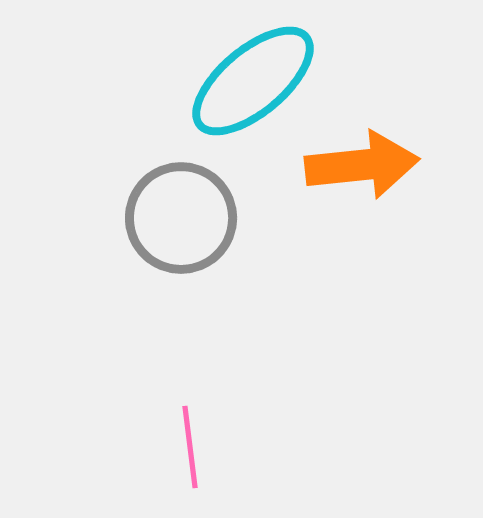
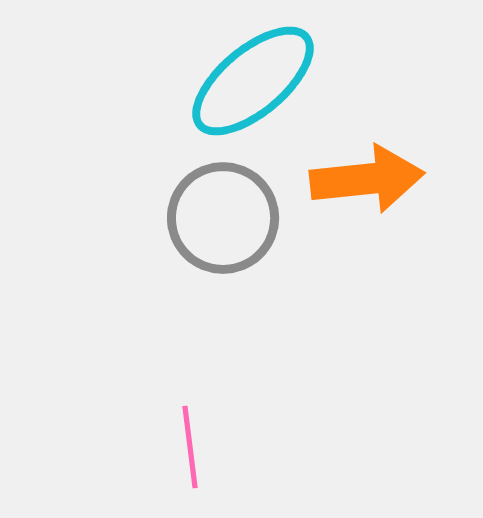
orange arrow: moved 5 px right, 14 px down
gray circle: moved 42 px right
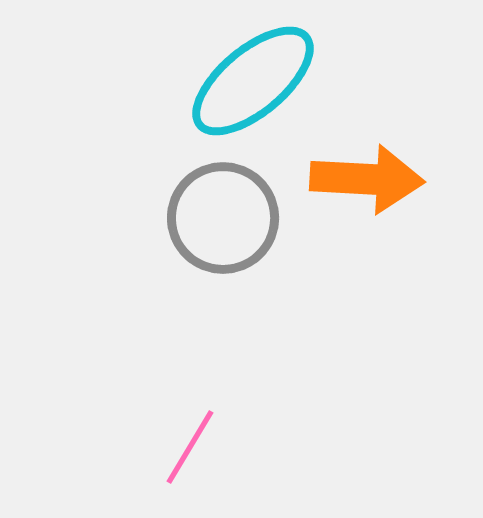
orange arrow: rotated 9 degrees clockwise
pink line: rotated 38 degrees clockwise
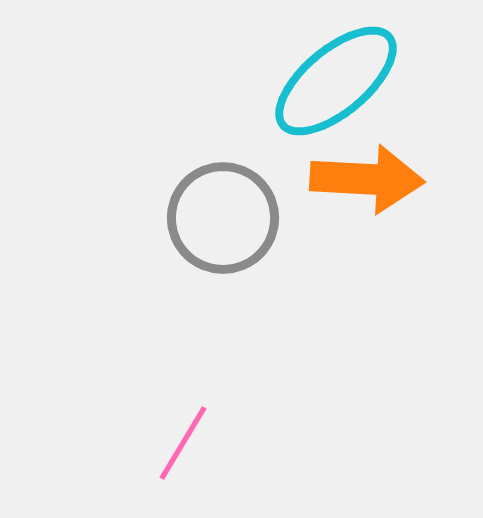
cyan ellipse: moved 83 px right
pink line: moved 7 px left, 4 px up
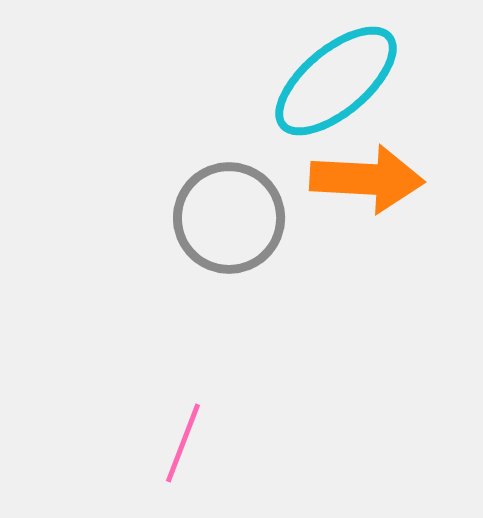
gray circle: moved 6 px right
pink line: rotated 10 degrees counterclockwise
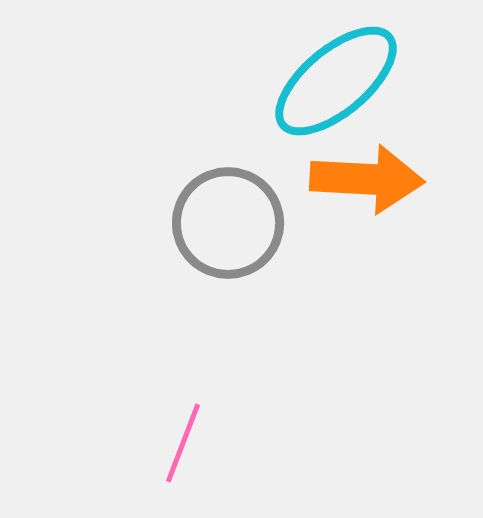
gray circle: moved 1 px left, 5 px down
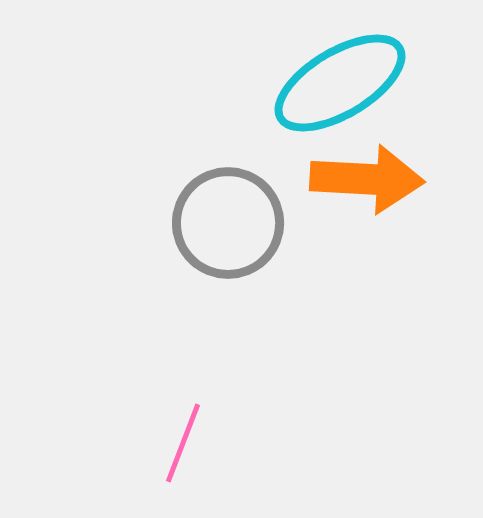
cyan ellipse: moved 4 px right, 2 px down; rotated 9 degrees clockwise
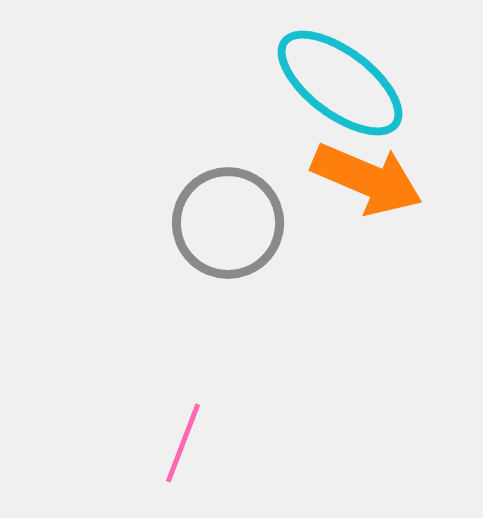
cyan ellipse: rotated 68 degrees clockwise
orange arrow: rotated 20 degrees clockwise
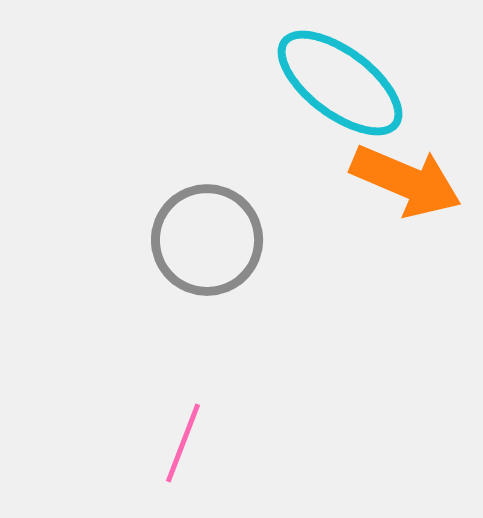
orange arrow: moved 39 px right, 2 px down
gray circle: moved 21 px left, 17 px down
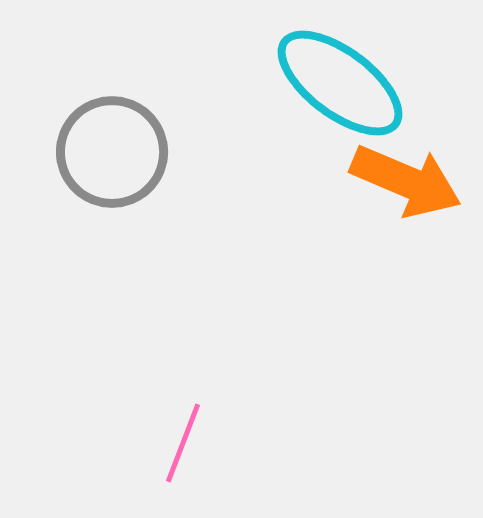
gray circle: moved 95 px left, 88 px up
